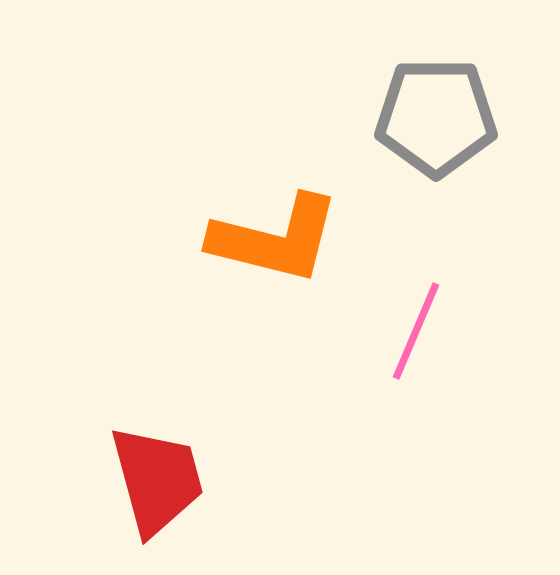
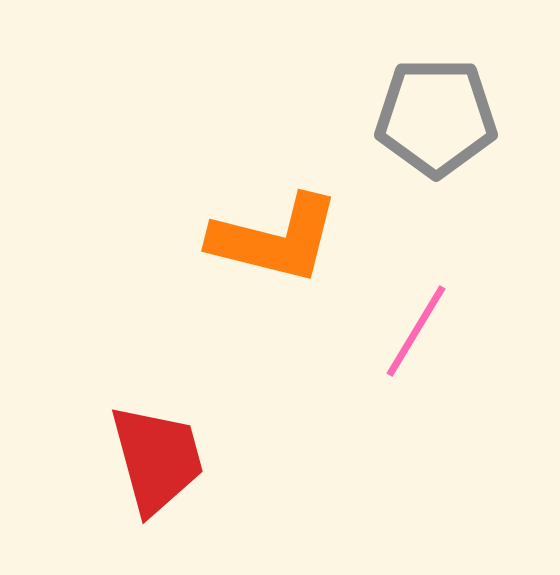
pink line: rotated 8 degrees clockwise
red trapezoid: moved 21 px up
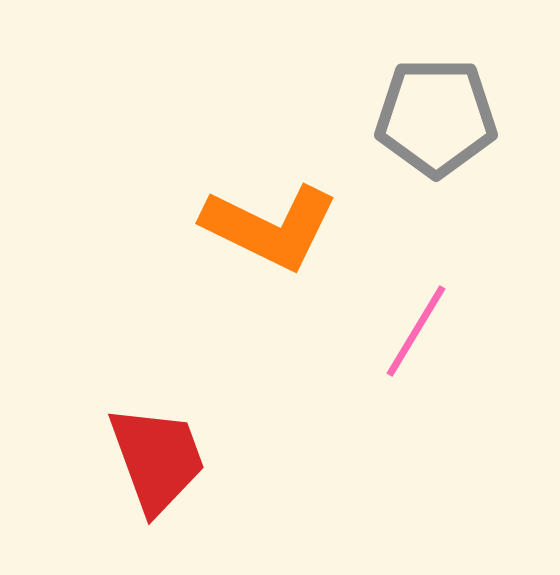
orange L-shape: moved 5 px left, 12 px up; rotated 12 degrees clockwise
red trapezoid: rotated 5 degrees counterclockwise
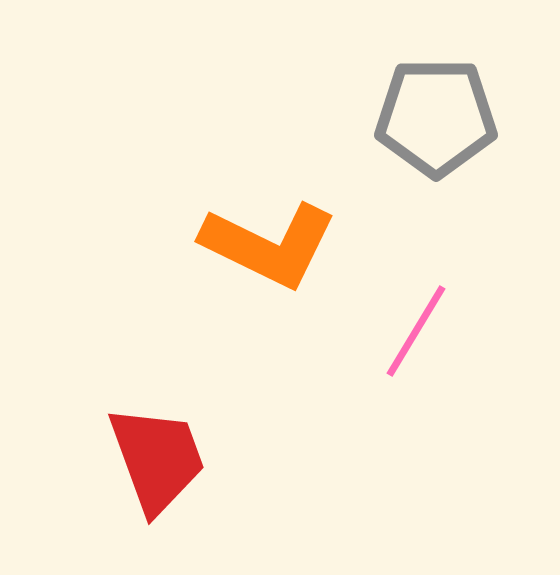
orange L-shape: moved 1 px left, 18 px down
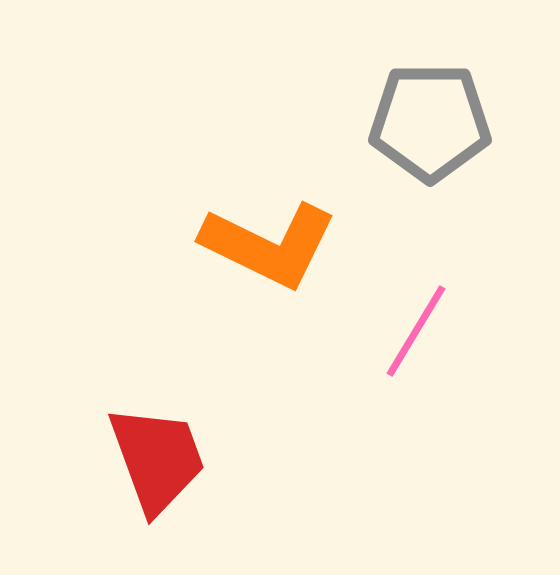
gray pentagon: moved 6 px left, 5 px down
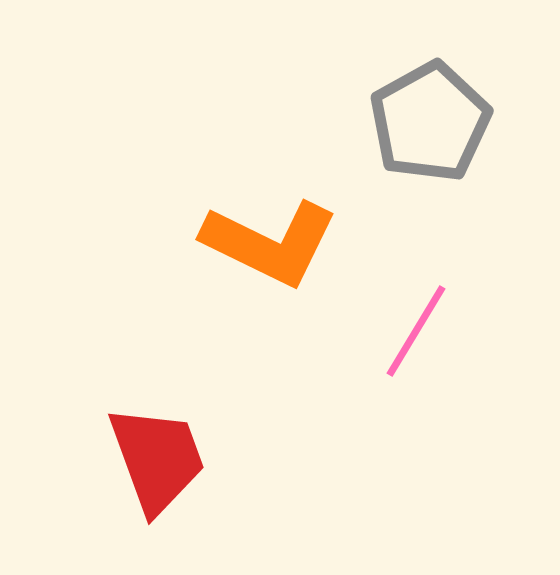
gray pentagon: rotated 29 degrees counterclockwise
orange L-shape: moved 1 px right, 2 px up
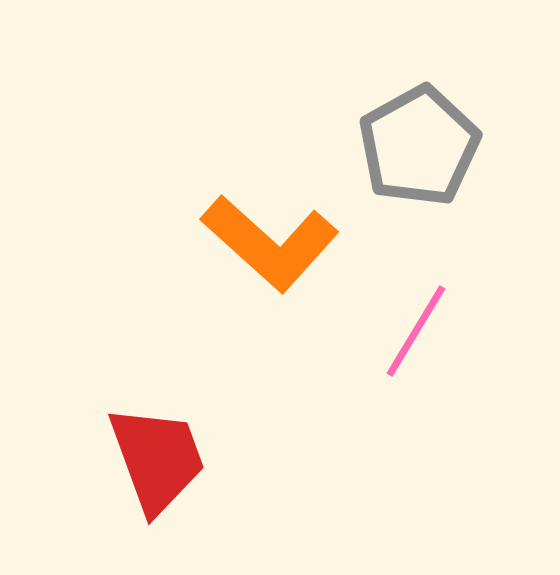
gray pentagon: moved 11 px left, 24 px down
orange L-shape: rotated 16 degrees clockwise
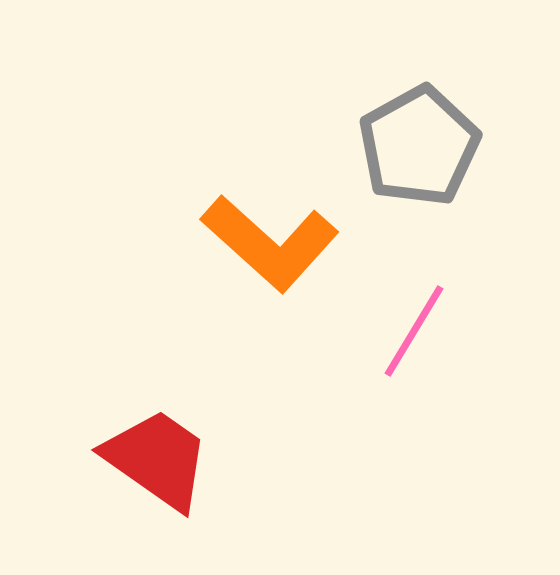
pink line: moved 2 px left
red trapezoid: rotated 35 degrees counterclockwise
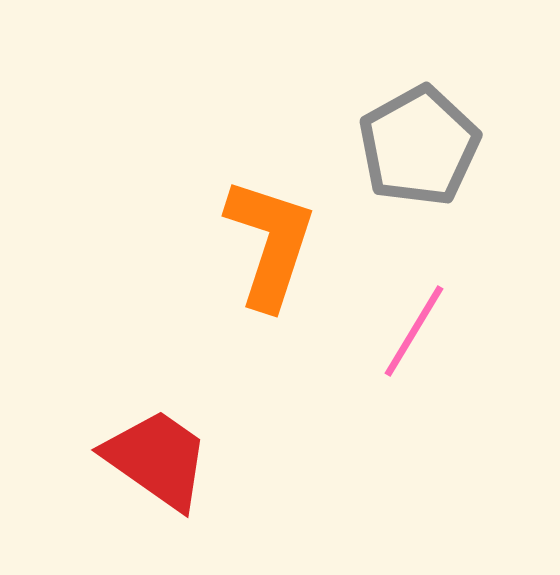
orange L-shape: rotated 114 degrees counterclockwise
